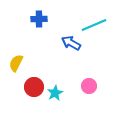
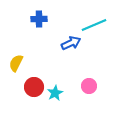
blue arrow: rotated 126 degrees clockwise
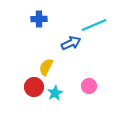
yellow semicircle: moved 30 px right, 4 px down
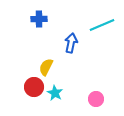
cyan line: moved 8 px right
blue arrow: rotated 54 degrees counterclockwise
pink circle: moved 7 px right, 13 px down
cyan star: rotated 14 degrees counterclockwise
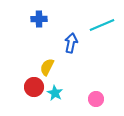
yellow semicircle: moved 1 px right
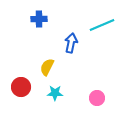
red circle: moved 13 px left
cyan star: rotated 28 degrees counterclockwise
pink circle: moved 1 px right, 1 px up
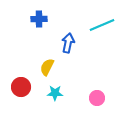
blue arrow: moved 3 px left
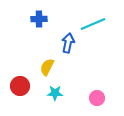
cyan line: moved 9 px left, 1 px up
red circle: moved 1 px left, 1 px up
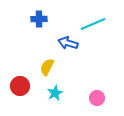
blue arrow: rotated 84 degrees counterclockwise
cyan star: rotated 28 degrees counterclockwise
